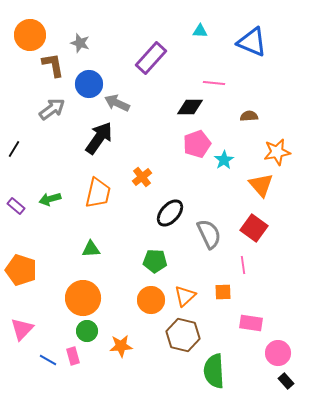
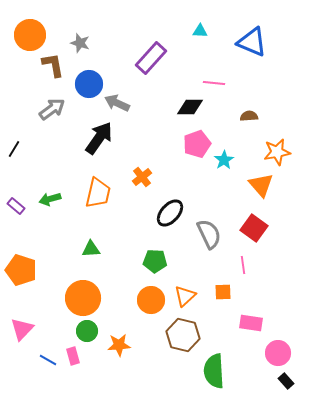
orange star at (121, 346): moved 2 px left, 1 px up
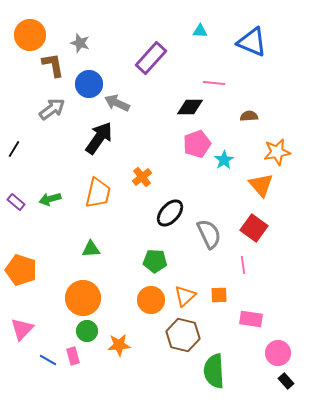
purple rectangle at (16, 206): moved 4 px up
orange square at (223, 292): moved 4 px left, 3 px down
pink rectangle at (251, 323): moved 4 px up
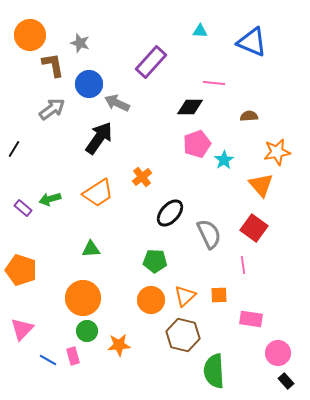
purple rectangle at (151, 58): moved 4 px down
orange trapezoid at (98, 193): rotated 44 degrees clockwise
purple rectangle at (16, 202): moved 7 px right, 6 px down
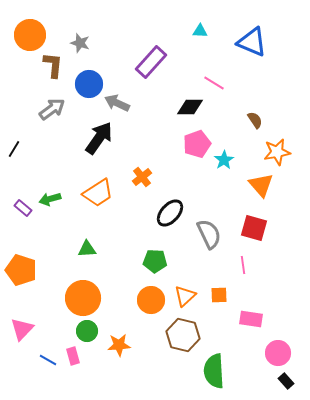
brown L-shape at (53, 65): rotated 16 degrees clockwise
pink line at (214, 83): rotated 25 degrees clockwise
brown semicircle at (249, 116): moved 6 px right, 4 px down; rotated 60 degrees clockwise
red square at (254, 228): rotated 20 degrees counterclockwise
green triangle at (91, 249): moved 4 px left
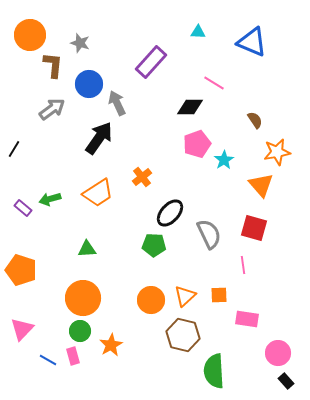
cyan triangle at (200, 31): moved 2 px left, 1 px down
gray arrow at (117, 103): rotated 40 degrees clockwise
green pentagon at (155, 261): moved 1 px left, 16 px up
pink rectangle at (251, 319): moved 4 px left
green circle at (87, 331): moved 7 px left
orange star at (119, 345): moved 8 px left; rotated 25 degrees counterclockwise
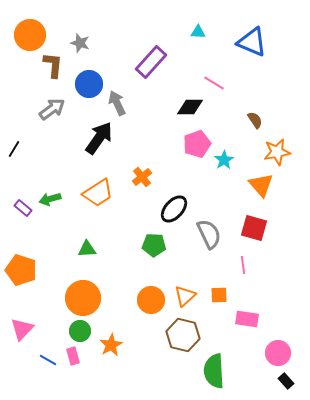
black ellipse at (170, 213): moved 4 px right, 4 px up
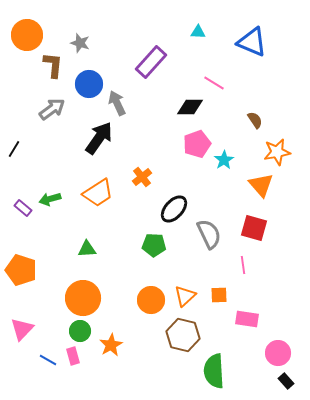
orange circle at (30, 35): moved 3 px left
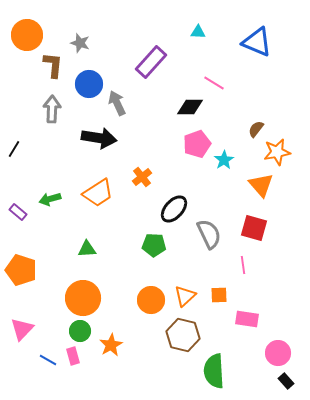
blue triangle at (252, 42): moved 5 px right
gray arrow at (52, 109): rotated 52 degrees counterclockwise
brown semicircle at (255, 120): moved 1 px right, 9 px down; rotated 108 degrees counterclockwise
black arrow at (99, 138): rotated 64 degrees clockwise
purple rectangle at (23, 208): moved 5 px left, 4 px down
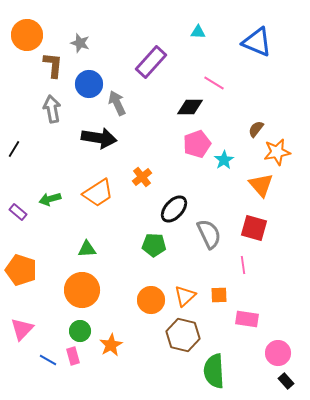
gray arrow at (52, 109): rotated 12 degrees counterclockwise
orange circle at (83, 298): moved 1 px left, 8 px up
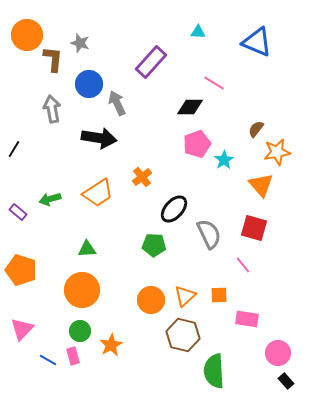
brown L-shape at (53, 65): moved 6 px up
pink line at (243, 265): rotated 30 degrees counterclockwise
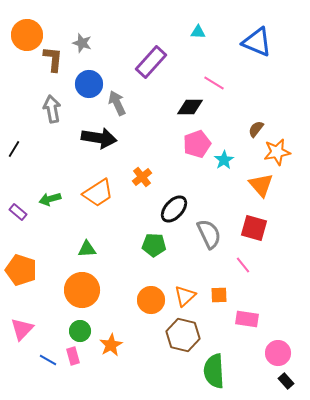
gray star at (80, 43): moved 2 px right
